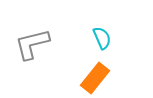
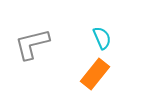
orange rectangle: moved 4 px up
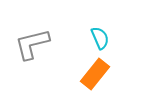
cyan semicircle: moved 2 px left
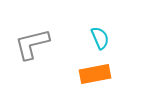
orange rectangle: rotated 40 degrees clockwise
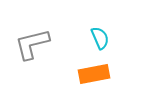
orange rectangle: moved 1 px left
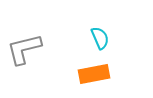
gray L-shape: moved 8 px left, 5 px down
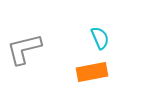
orange rectangle: moved 2 px left, 2 px up
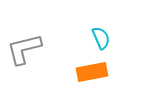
cyan semicircle: moved 1 px right
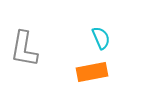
gray L-shape: rotated 66 degrees counterclockwise
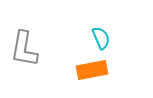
orange rectangle: moved 2 px up
